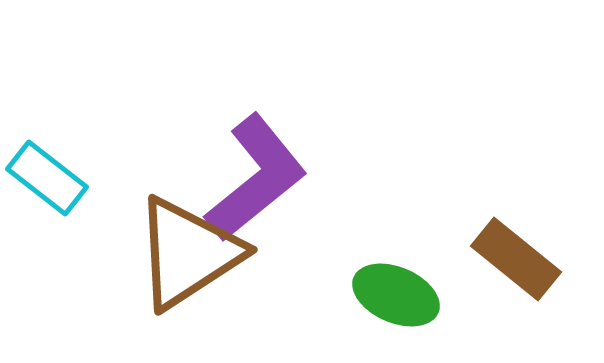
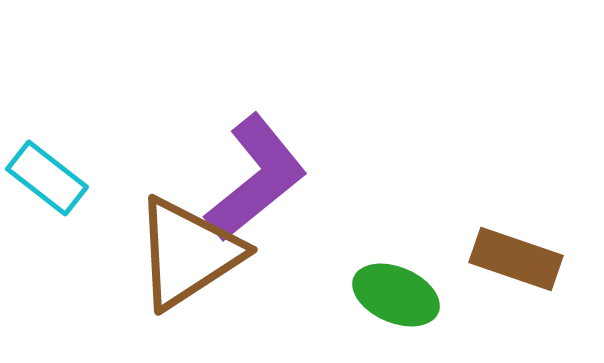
brown rectangle: rotated 20 degrees counterclockwise
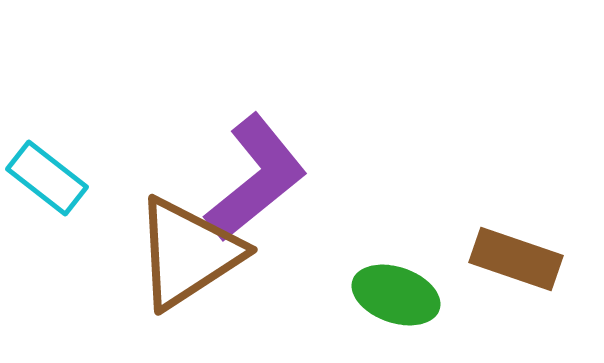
green ellipse: rotated 4 degrees counterclockwise
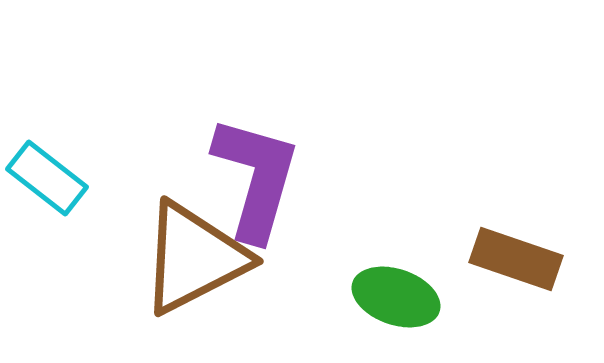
purple L-shape: rotated 35 degrees counterclockwise
brown triangle: moved 6 px right, 5 px down; rotated 6 degrees clockwise
green ellipse: moved 2 px down
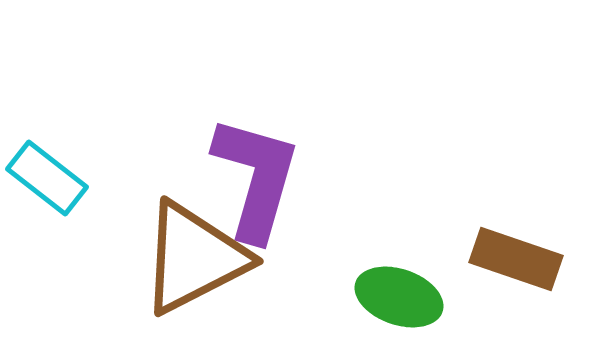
green ellipse: moved 3 px right
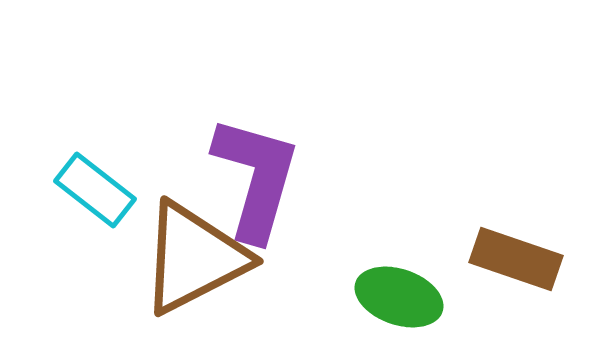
cyan rectangle: moved 48 px right, 12 px down
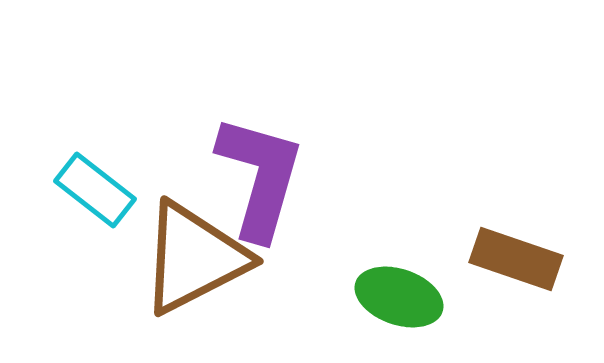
purple L-shape: moved 4 px right, 1 px up
